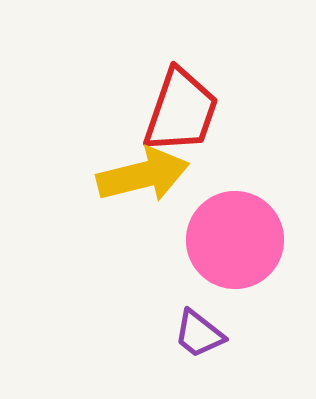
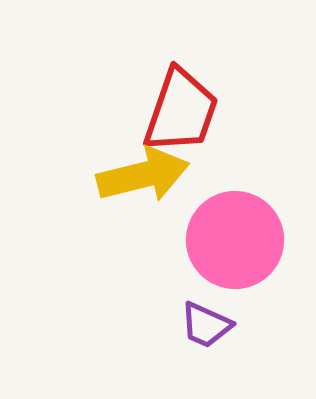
purple trapezoid: moved 7 px right, 9 px up; rotated 14 degrees counterclockwise
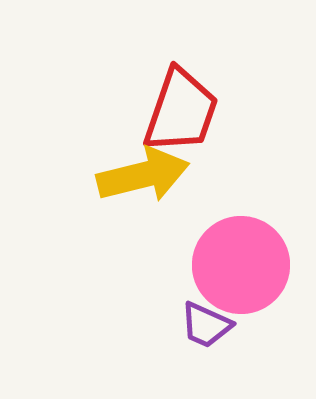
pink circle: moved 6 px right, 25 px down
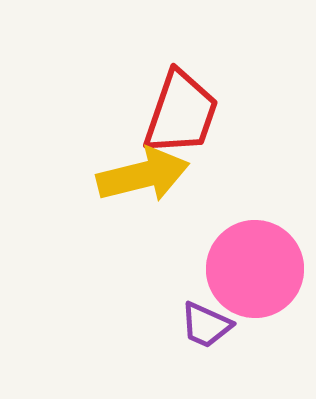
red trapezoid: moved 2 px down
pink circle: moved 14 px right, 4 px down
